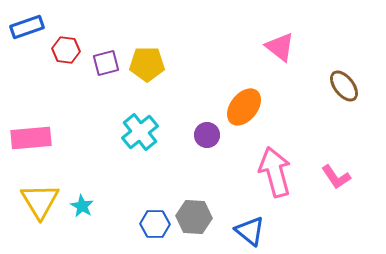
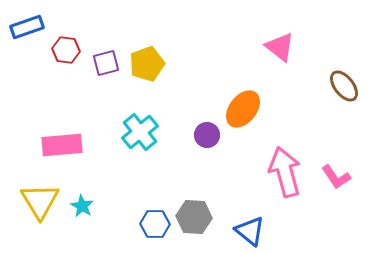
yellow pentagon: rotated 20 degrees counterclockwise
orange ellipse: moved 1 px left, 2 px down
pink rectangle: moved 31 px right, 7 px down
pink arrow: moved 10 px right
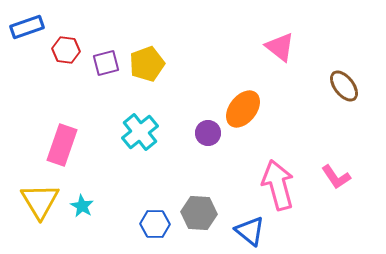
purple circle: moved 1 px right, 2 px up
pink rectangle: rotated 66 degrees counterclockwise
pink arrow: moved 7 px left, 13 px down
gray hexagon: moved 5 px right, 4 px up
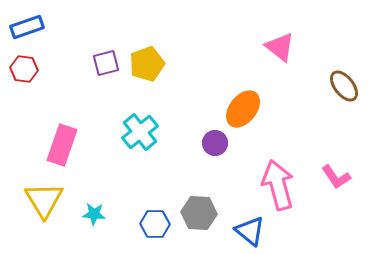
red hexagon: moved 42 px left, 19 px down
purple circle: moved 7 px right, 10 px down
yellow triangle: moved 4 px right, 1 px up
cyan star: moved 12 px right, 8 px down; rotated 25 degrees counterclockwise
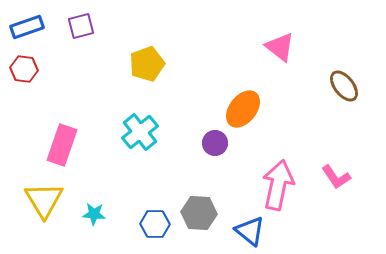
purple square: moved 25 px left, 37 px up
pink arrow: rotated 27 degrees clockwise
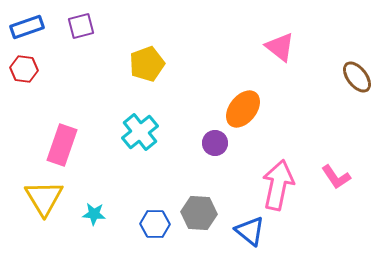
brown ellipse: moved 13 px right, 9 px up
yellow triangle: moved 2 px up
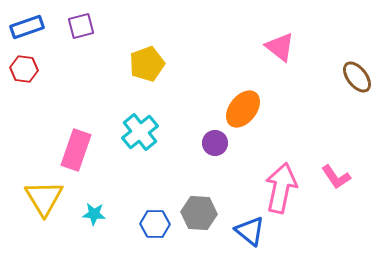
pink rectangle: moved 14 px right, 5 px down
pink arrow: moved 3 px right, 3 px down
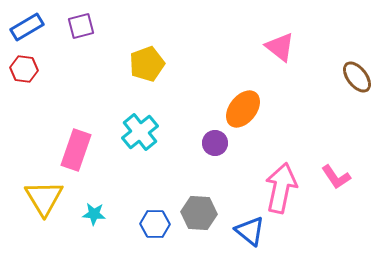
blue rectangle: rotated 12 degrees counterclockwise
